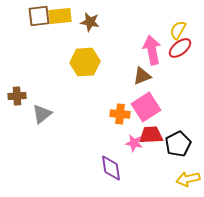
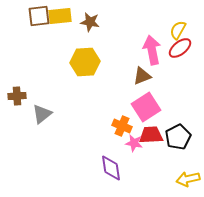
orange cross: moved 2 px right, 12 px down; rotated 18 degrees clockwise
black pentagon: moved 7 px up
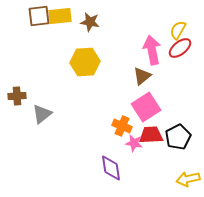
brown triangle: rotated 18 degrees counterclockwise
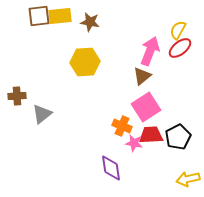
pink arrow: moved 2 px left, 1 px down; rotated 32 degrees clockwise
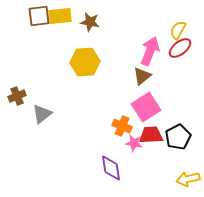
brown cross: rotated 18 degrees counterclockwise
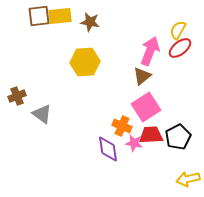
gray triangle: rotated 45 degrees counterclockwise
purple diamond: moved 3 px left, 19 px up
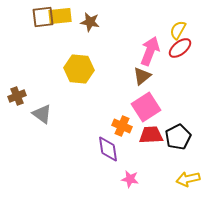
brown square: moved 4 px right, 1 px down
yellow hexagon: moved 6 px left, 7 px down; rotated 8 degrees clockwise
pink star: moved 4 px left, 36 px down
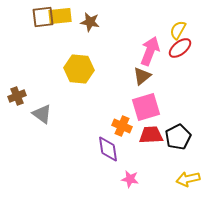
pink square: rotated 16 degrees clockwise
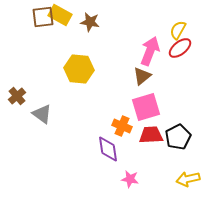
yellow rectangle: moved 1 px up; rotated 35 degrees clockwise
brown cross: rotated 18 degrees counterclockwise
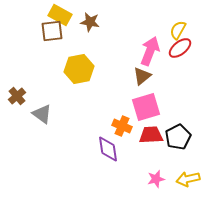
brown square: moved 9 px right, 14 px down
yellow hexagon: rotated 16 degrees counterclockwise
pink star: moved 26 px right; rotated 24 degrees counterclockwise
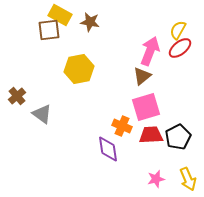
brown square: moved 3 px left, 1 px up
yellow arrow: rotated 100 degrees counterclockwise
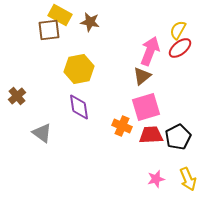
gray triangle: moved 19 px down
purple diamond: moved 29 px left, 42 px up
